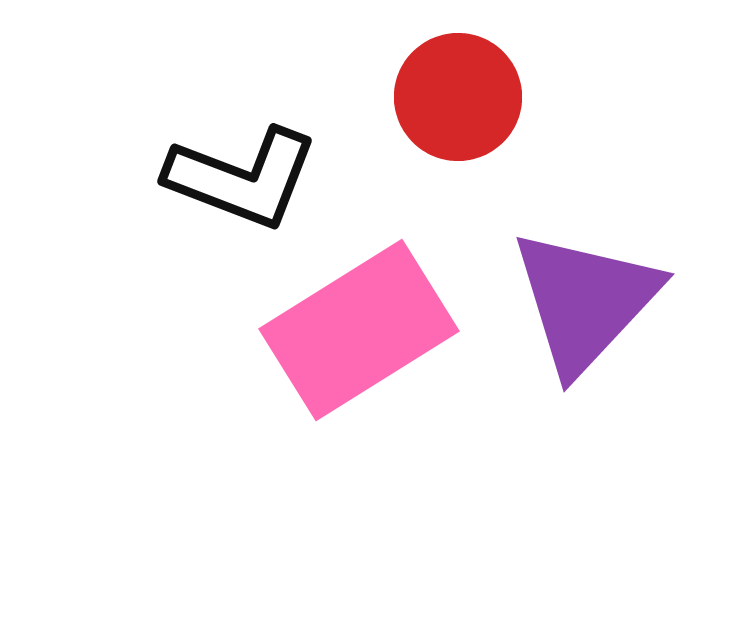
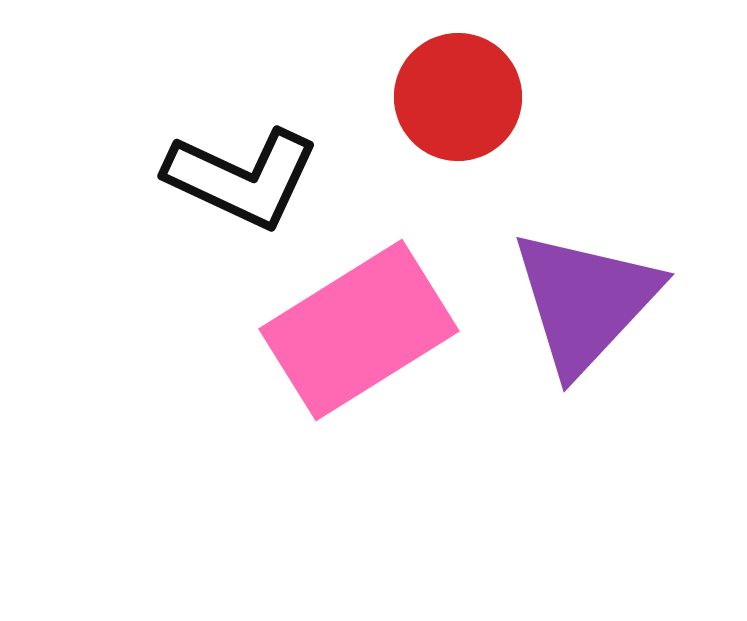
black L-shape: rotated 4 degrees clockwise
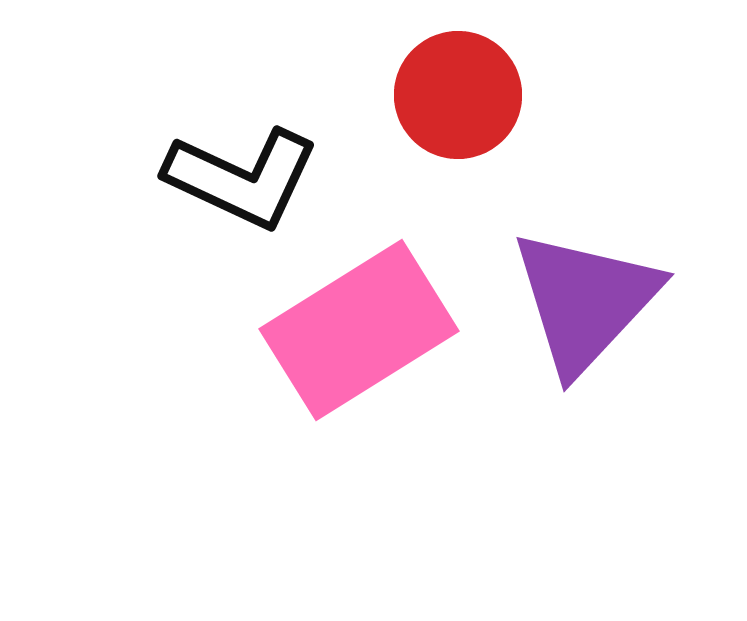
red circle: moved 2 px up
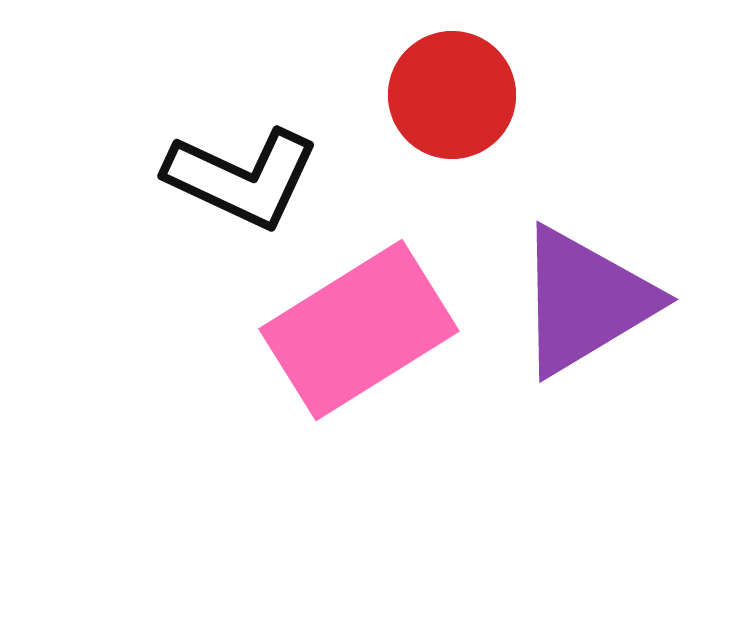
red circle: moved 6 px left
purple triangle: rotated 16 degrees clockwise
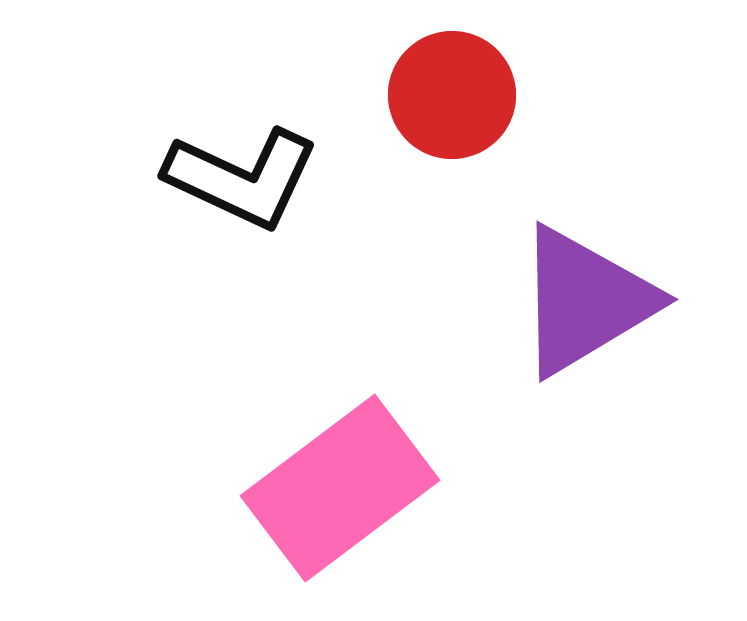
pink rectangle: moved 19 px left, 158 px down; rotated 5 degrees counterclockwise
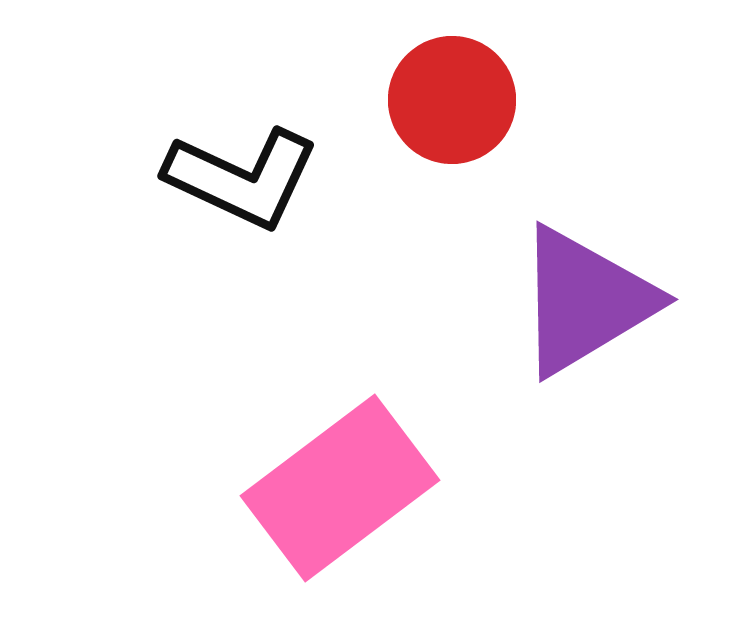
red circle: moved 5 px down
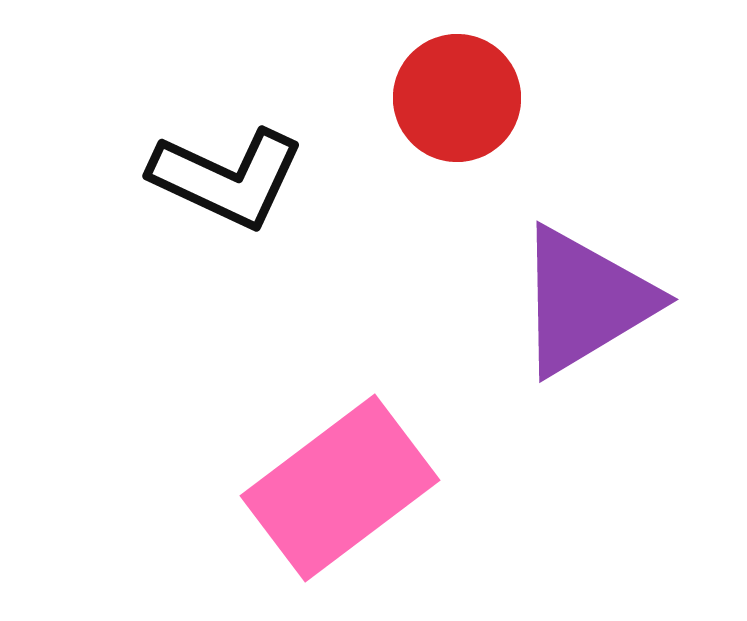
red circle: moved 5 px right, 2 px up
black L-shape: moved 15 px left
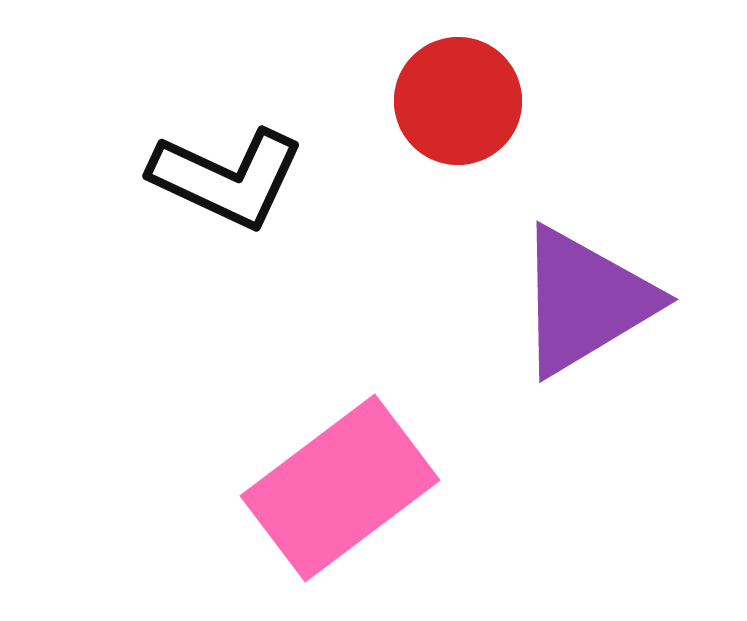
red circle: moved 1 px right, 3 px down
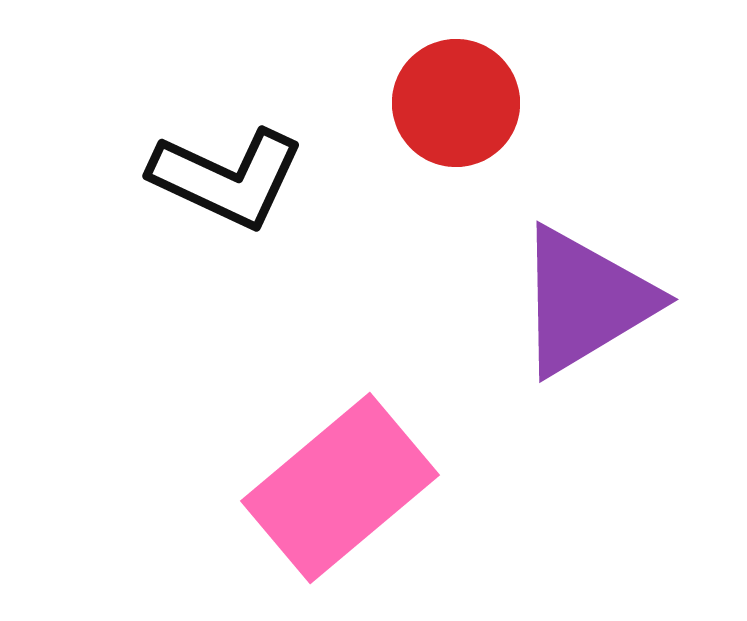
red circle: moved 2 px left, 2 px down
pink rectangle: rotated 3 degrees counterclockwise
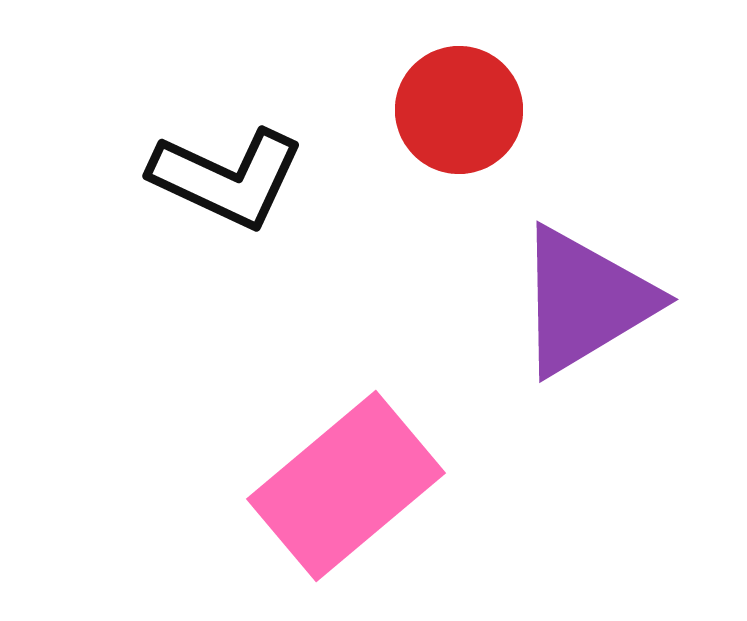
red circle: moved 3 px right, 7 px down
pink rectangle: moved 6 px right, 2 px up
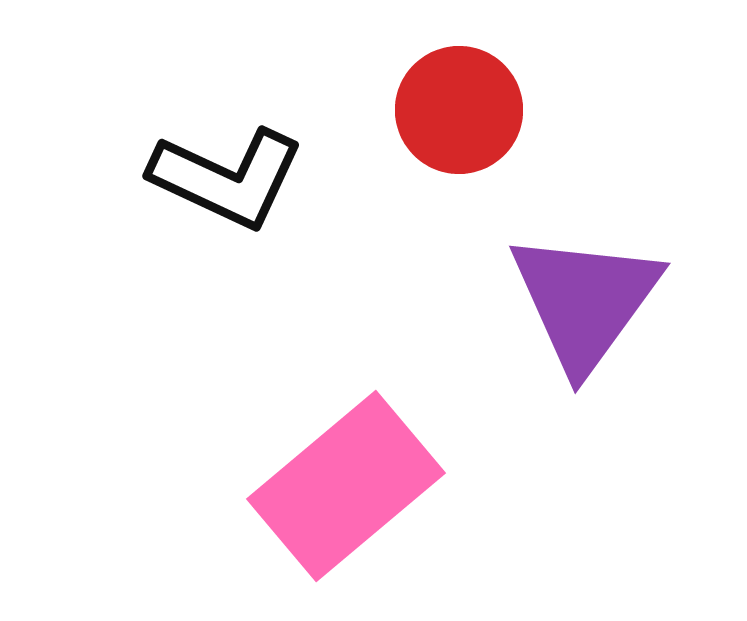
purple triangle: rotated 23 degrees counterclockwise
